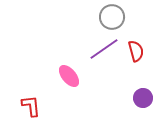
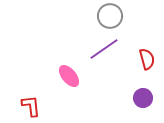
gray circle: moved 2 px left, 1 px up
red semicircle: moved 11 px right, 8 px down
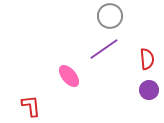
red semicircle: rotated 10 degrees clockwise
purple circle: moved 6 px right, 8 px up
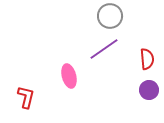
pink ellipse: rotated 25 degrees clockwise
red L-shape: moved 5 px left, 9 px up; rotated 20 degrees clockwise
